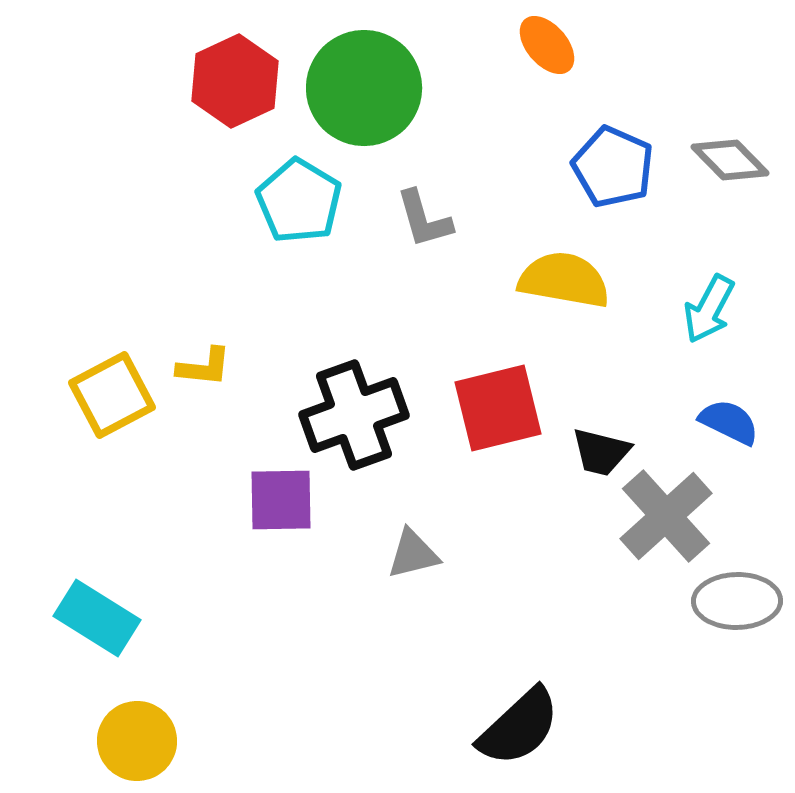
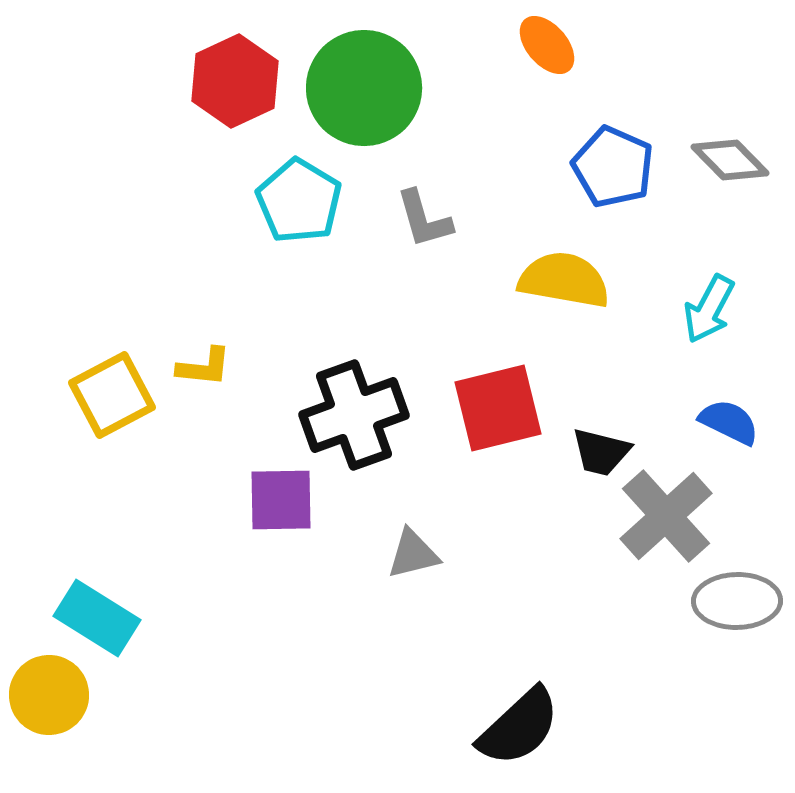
yellow circle: moved 88 px left, 46 px up
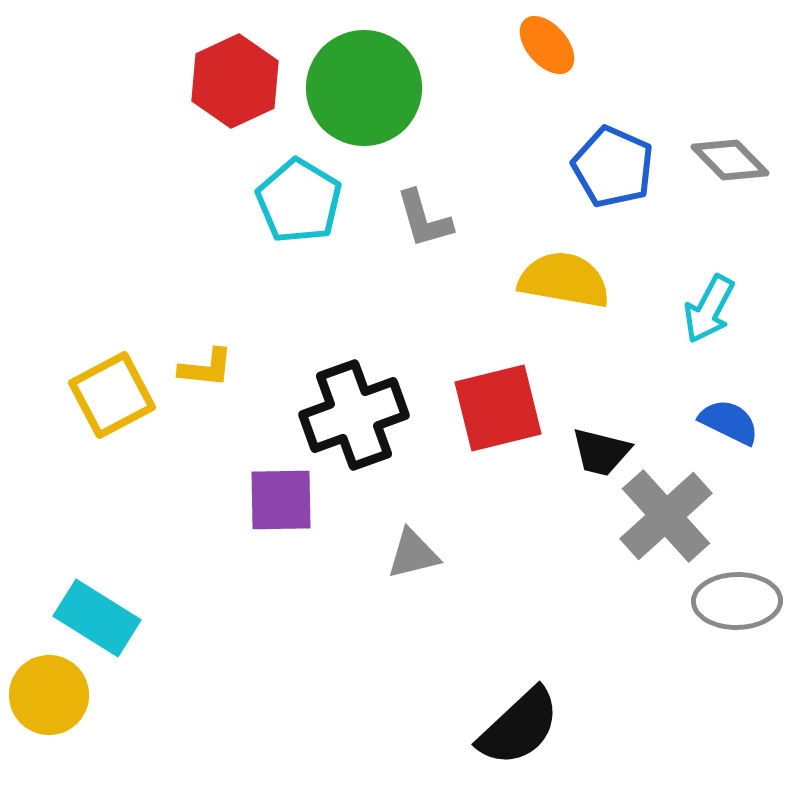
yellow L-shape: moved 2 px right, 1 px down
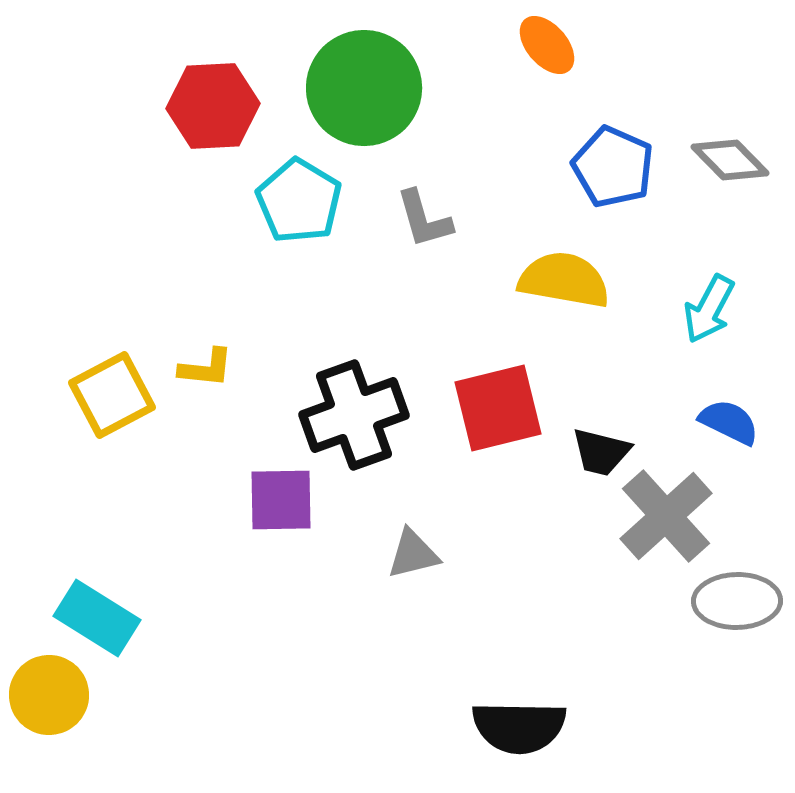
red hexagon: moved 22 px left, 25 px down; rotated 22 degrees clockwise
black semicircle: rotated 44 degrees clockwise
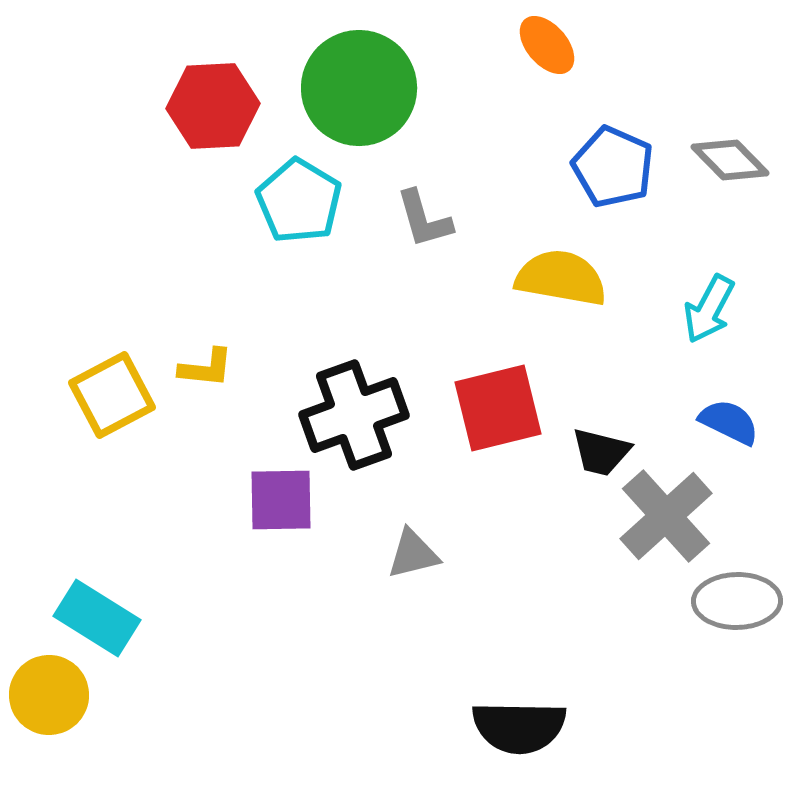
green circle: moved 5 px left
yellow semicircle: moved 3 px left, 2 px up
